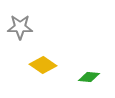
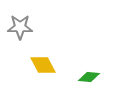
yellow diamond: rotated 28 degrees clockwise
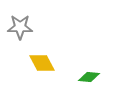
yellow diamond: moved 1 px left, 2 px up
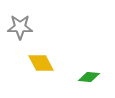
yellow diamond: moved 1 px left
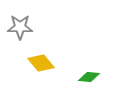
yellow diamond: rotated 12 degrees counterclockwise
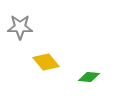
yellow diamond: moved 5 px right, 1 px up
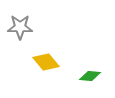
green diamond: moved 1 px right, 1 px up
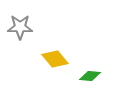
yellow diamond: moved 9 px right, 3 px up
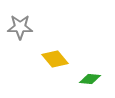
green diamond: moved 3 px down
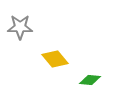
green diamond: moved 1 px down
